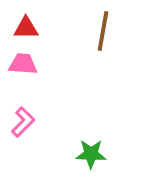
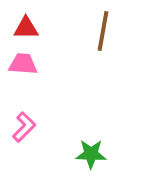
pink L-shape: moved 1 px right, 5 px down
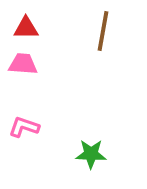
pink L-shape: rotated 116 degrees counterclockwise
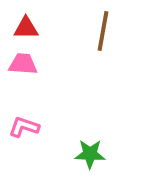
green star: moved 1 px left
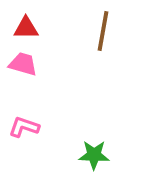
pink trapezoid: rotated 12 degrees clockwise
green star: moved 4 px right, 1 px down
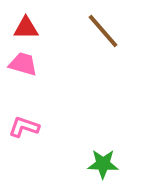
brown line: rotated 51 degrees counterclockwise
green star: moved 9 px right, 9 px down
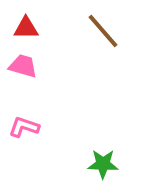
pink trapezoid: moved 2 px down
